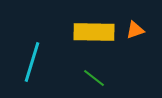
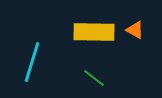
orange triangle: rotated 48 degrees clockwise
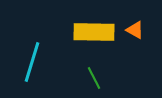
green line: rotated 25 degrees clockwise
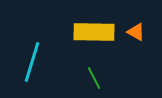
orange triangle: moved 1 px right, 2 px down
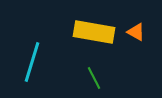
yellow rectangle: rotated 9 degrees clockwise
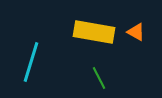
cyan line: moved 1 px left
green line: moved 5 px right
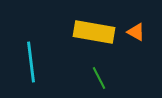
cyan line: rotated 24 degrees counterclockwise
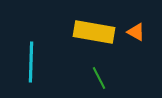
cyan line: rotated 9 degrees clockwise
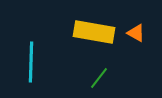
orange triangle: moved 1 px down
green line: rotated 65 degrees clockwise
